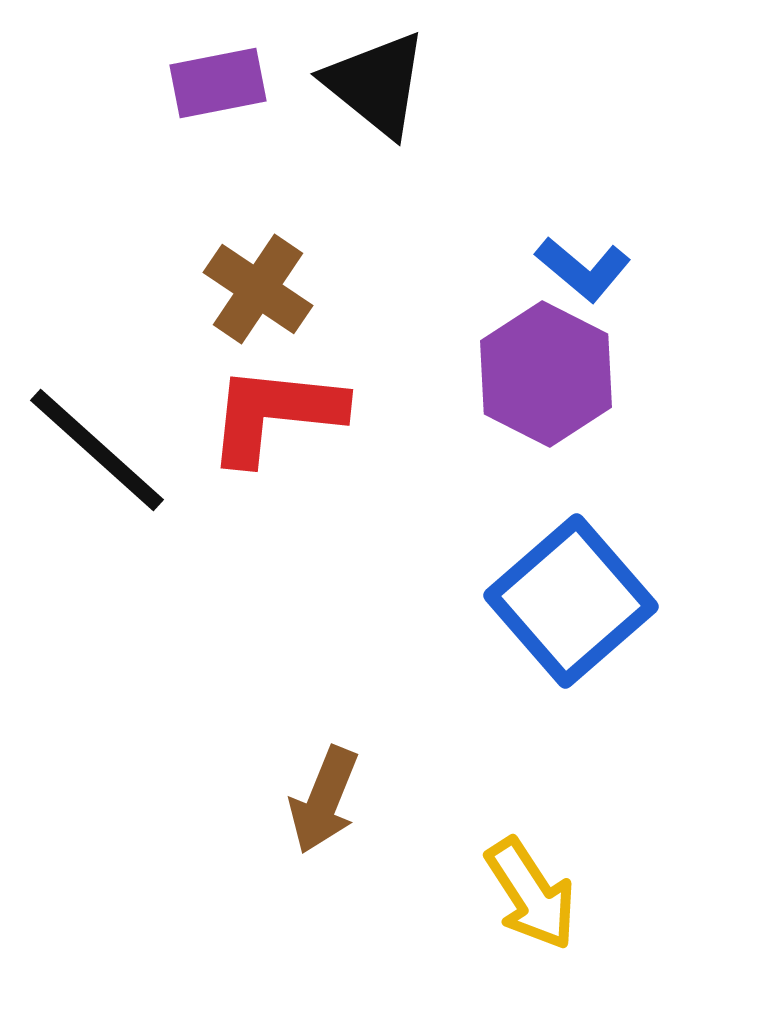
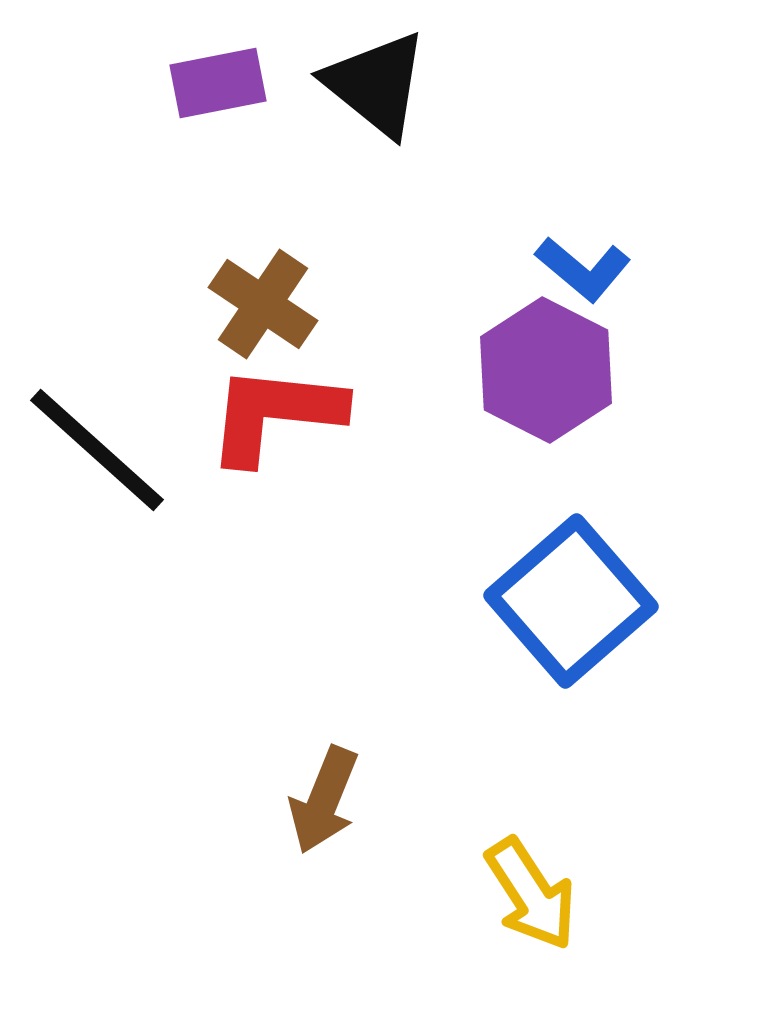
brown cross: moved 5 px right, 15 px down
purple hexagon: moved 4 px up
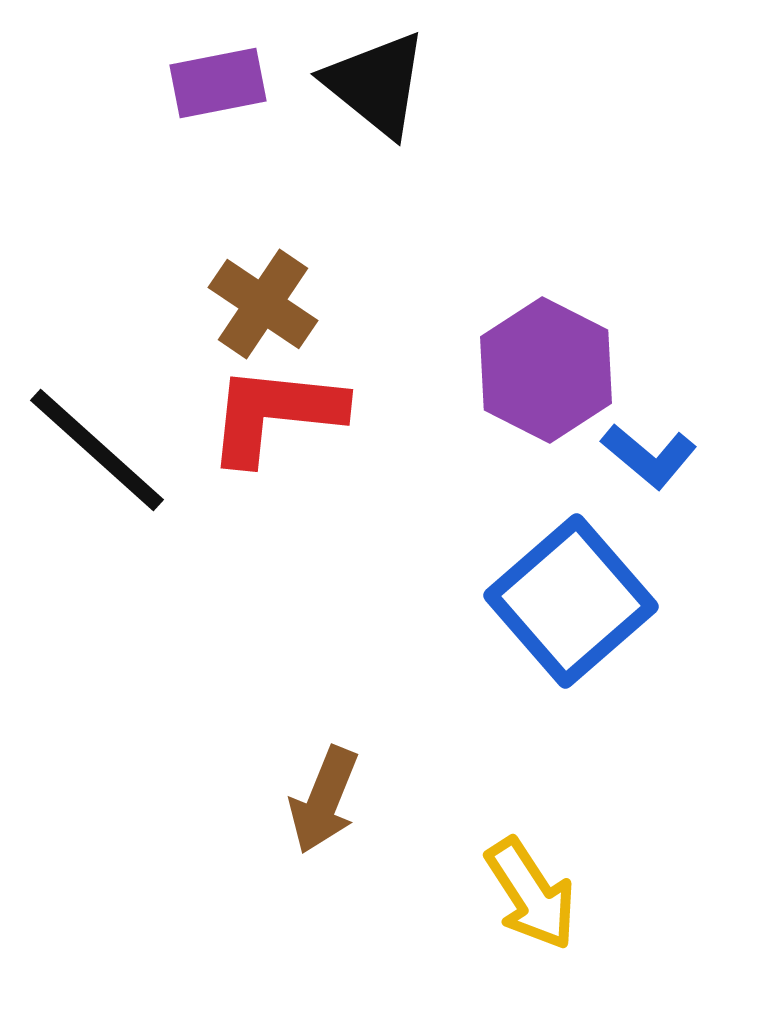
blue L-shape: moved 66 px right, 187 px down
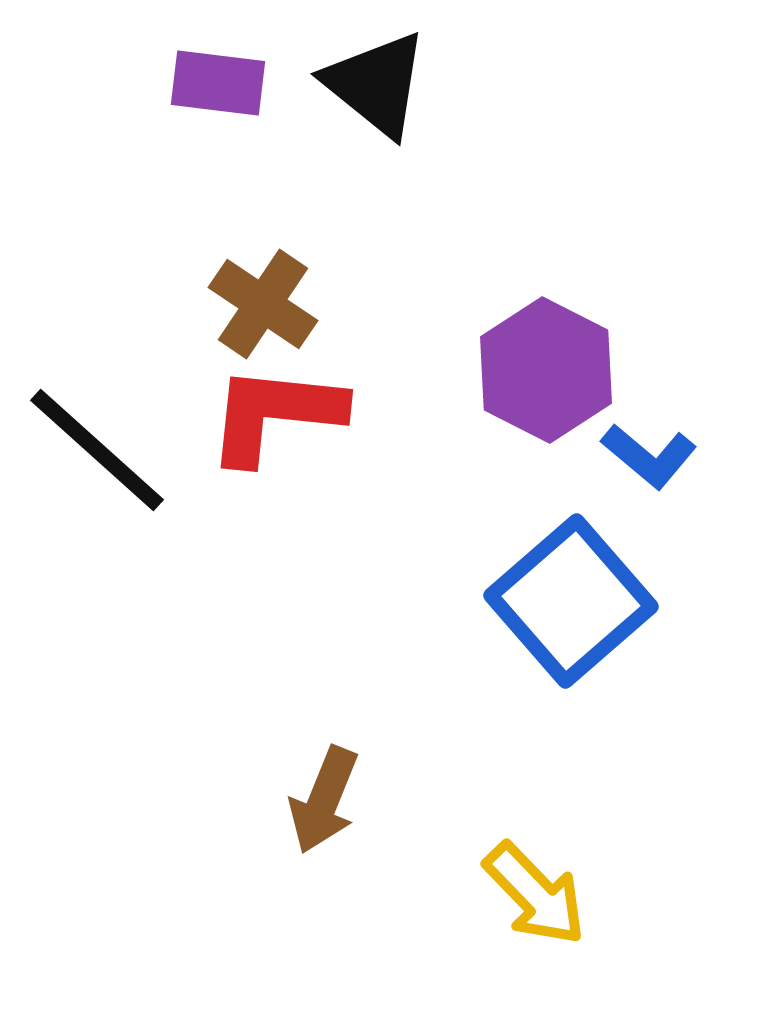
purple rectangle: rotated 18 degrees clockwise
yellow arrow: moved 4 px right; rotated 11 degrees counterclockwise
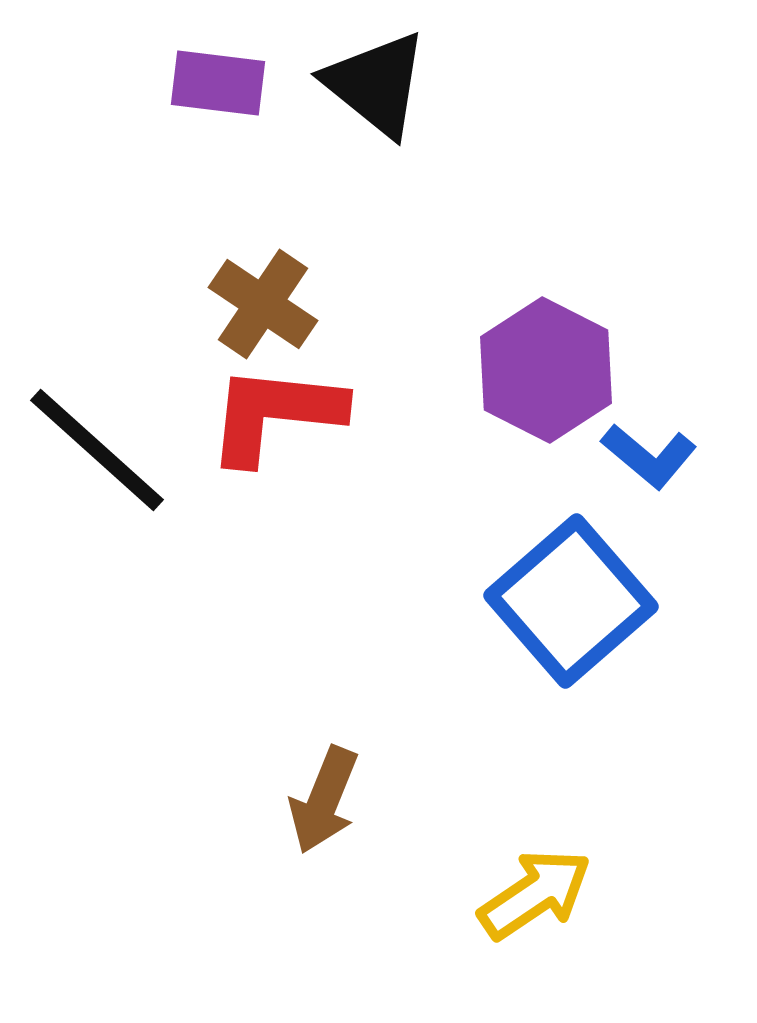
yellow arrow: rotated 80 degrees counterclockwise
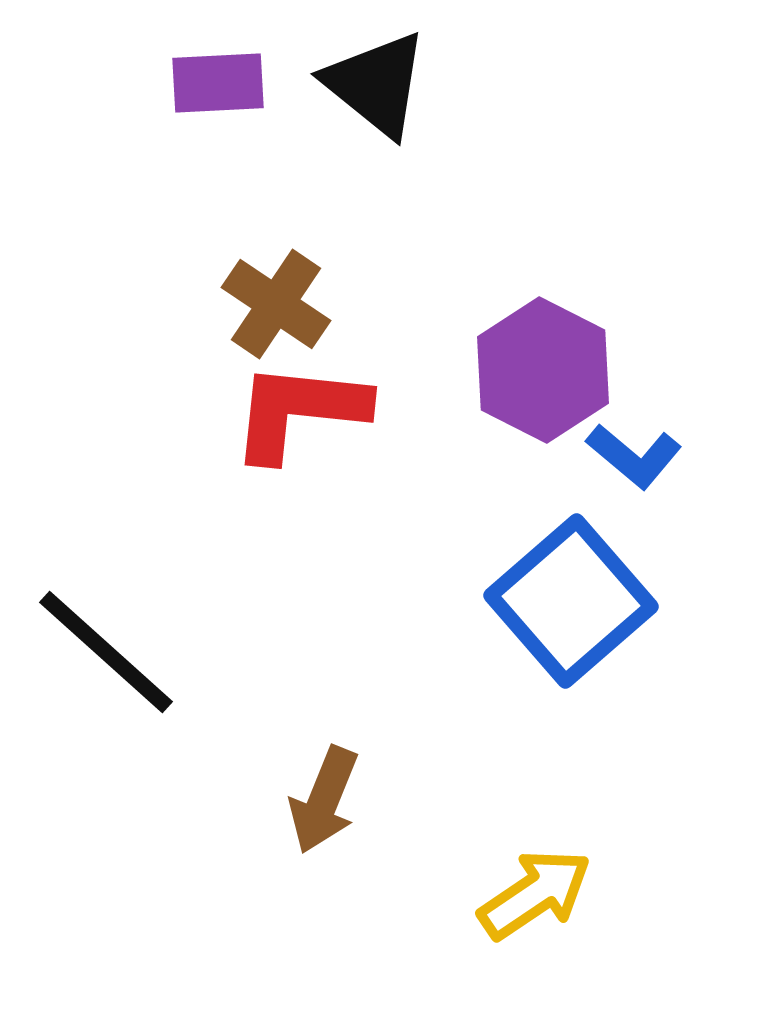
purple rectangle: rotated 10 degrees counterclockwise
brown cross: moved 13 px right
purple hexagon: moved 3 px left
red L-shape: moved 24 px right, 3 px up
black line: moved 9 px right, 202 px down
blue L-shape: moved 15 px left
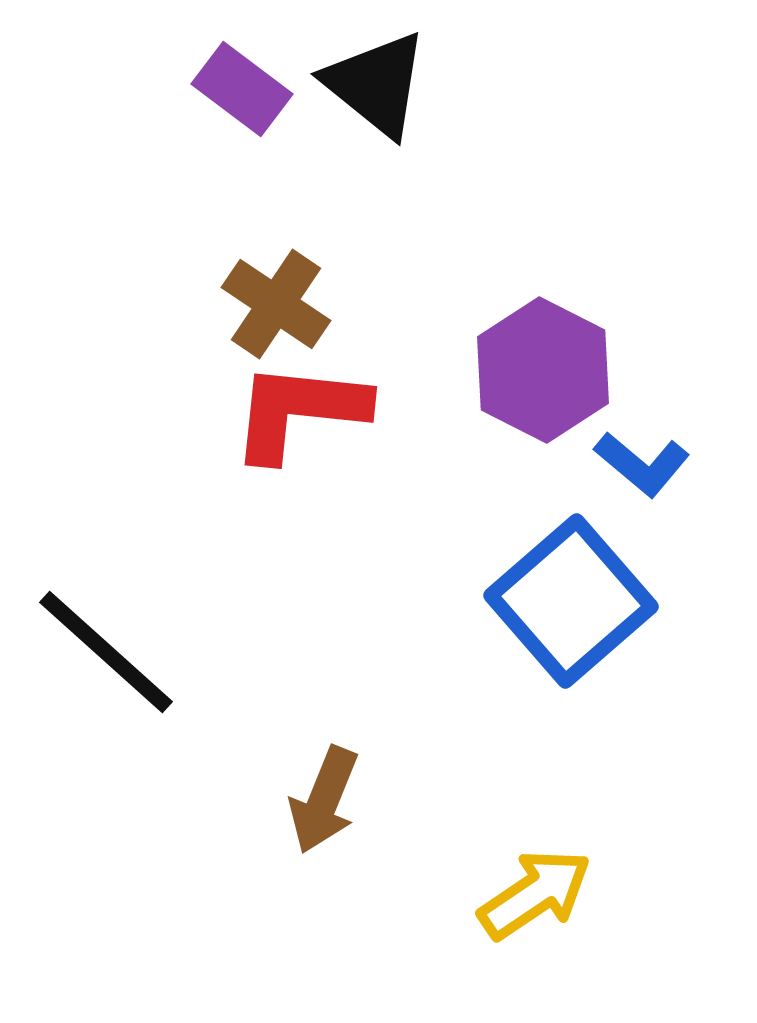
purple rectangle: moved 24 px right, 6 px down; rotated 40 degrees clockwise
blue L-shape: moved 8 px right, 8 px down
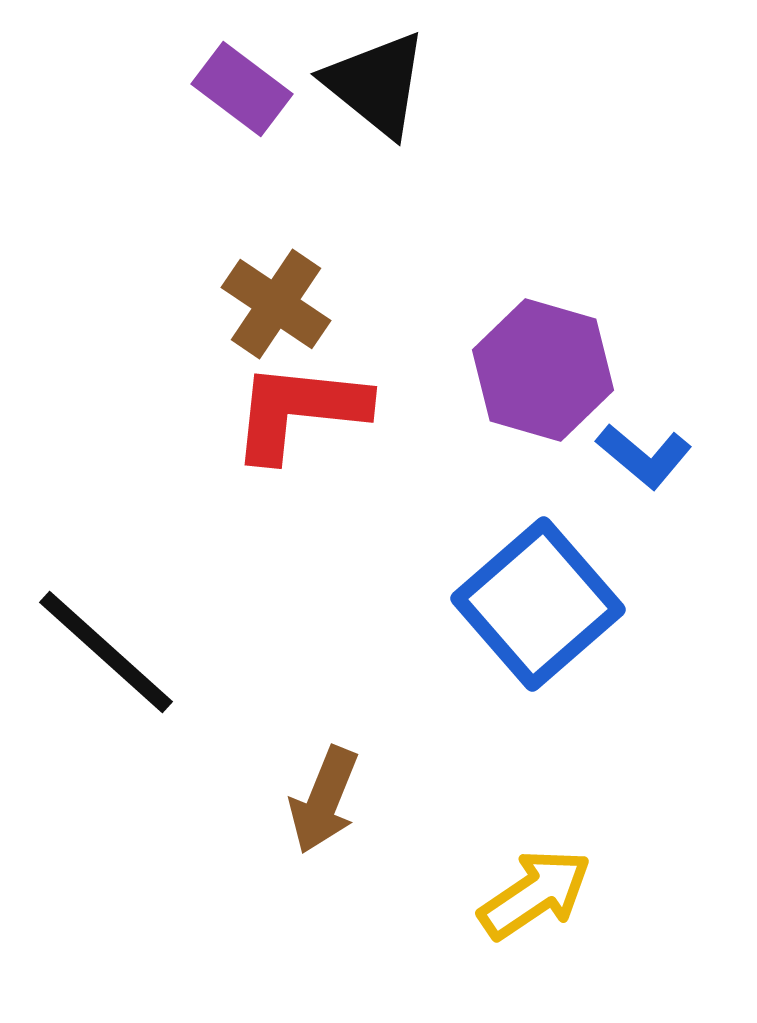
purple hexagon: rotated 11 degrees counterclockwise
blue L-shape: moved 2 px right, 8 px up
blue square: moved 33 px left, 3 px down
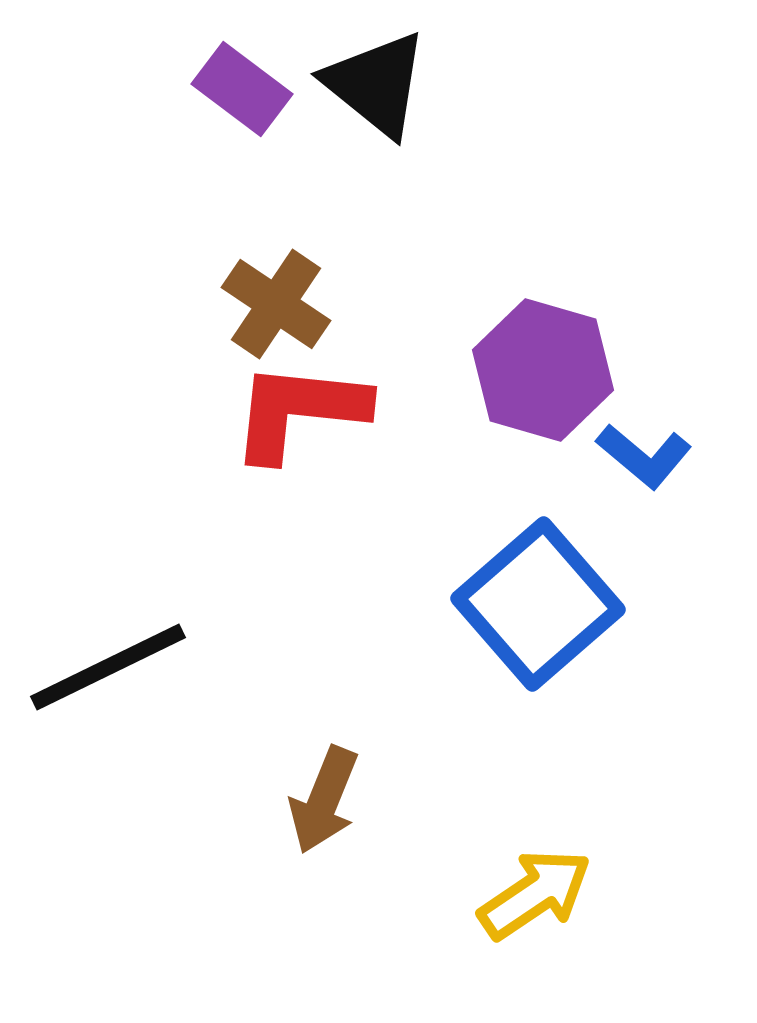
black line: moved 2 px right, 15 px down; rotated 68 degrees counterclockwise
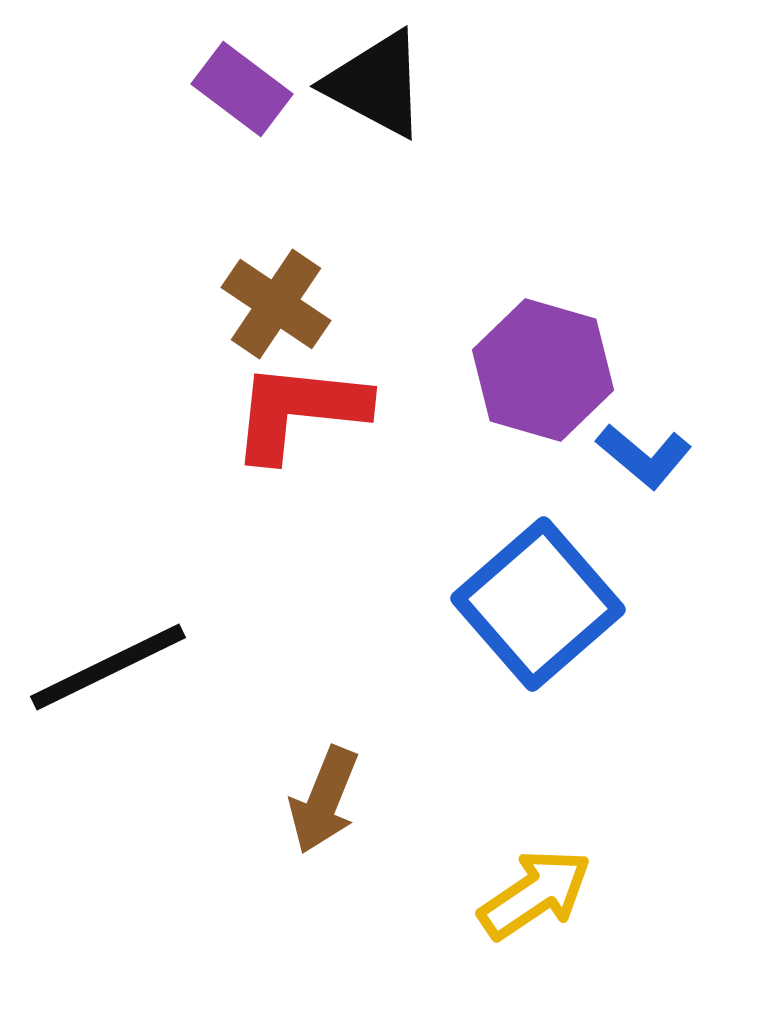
black triangle: rotated 11 degrees counterclockwise
